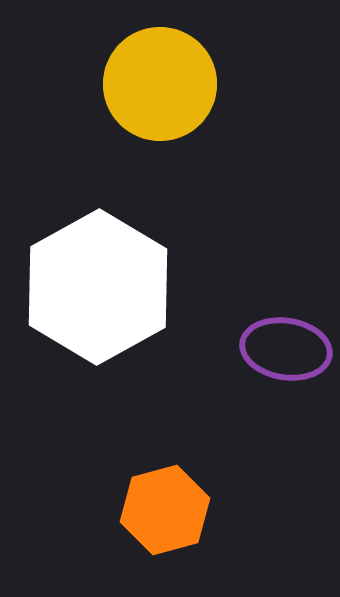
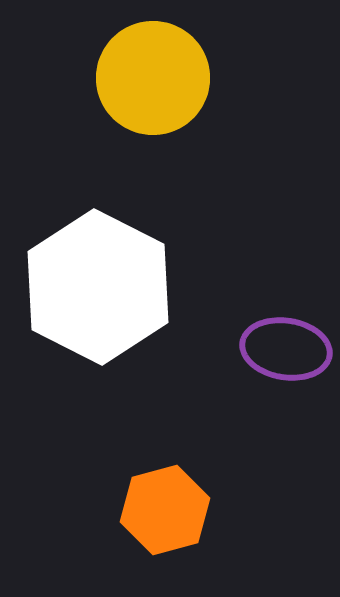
yellow circle: moved 7 px left, 6 px up
white hexagon: rotated 4 degrees counterclockwise
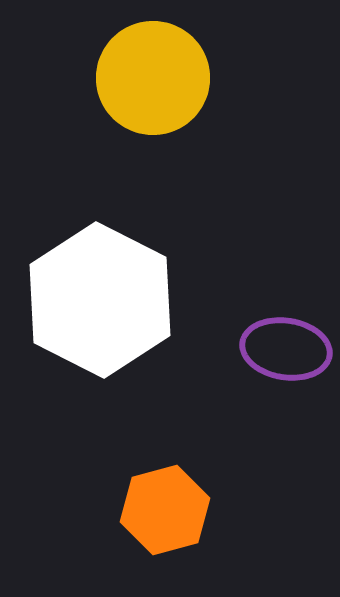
white hexagon: moved 2 px right, 13 px down
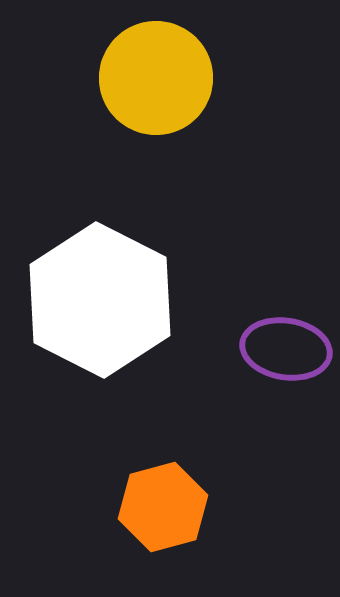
yellow circle: moved 3 px right
orange hexagon: moved 2 px left, 3 px up
